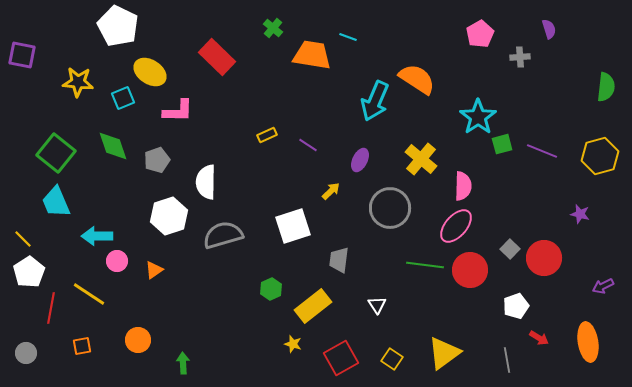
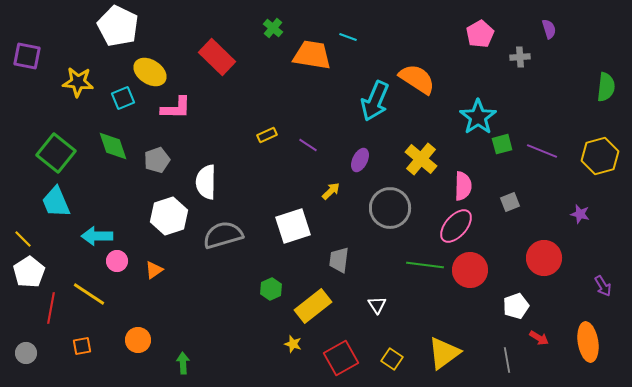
purple square at (22, 55): moved 5 px right, 1 px down
pink L-shape at (178, 111): moved 2 px left, 3 px up
gray square at (510, 249): moved 47 px up; rotated 24 degrees clockwise
purple arrow at (603, 286): rotated 95 degrees counterclockwise
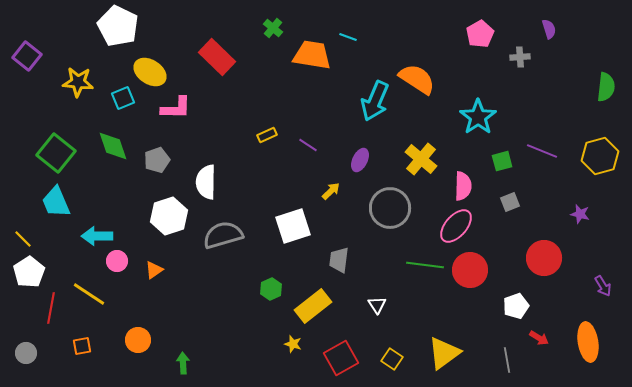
purple square at (27, 56): rotated 28 degrees clockwise
green square at (502, 144): moved 17 px down
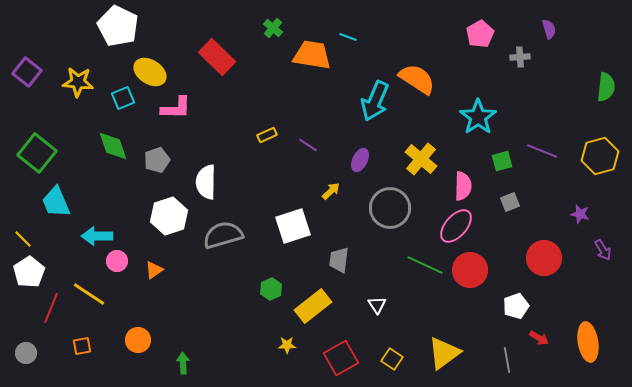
purple square at (27, 56): moved 16 px down
green square at (56, 153): moved 19 px left
green line at (425, 265): rotated 18 degrees clockwise
purple arrow at (603, 286): moved 36 px up
red line at (51, 308): rotated 12 degrees clockwise
yellow star at (293, 344): moved 6 px left, 1 px down; rotated 18 degrees counterclockwise
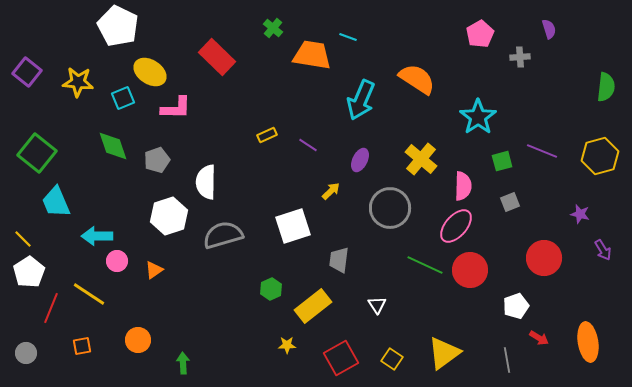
cyan arrow at (375, 101): moved 14 px left, 1 px up
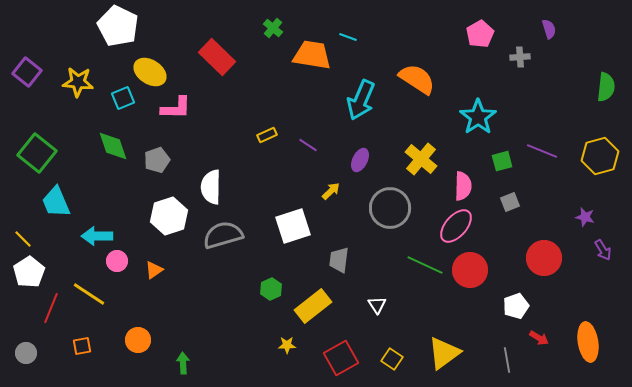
white semicircle at (206, 182): moved 5 px right, 5 px down
purple star at (580, 214): moved 5 px right, 3 px down
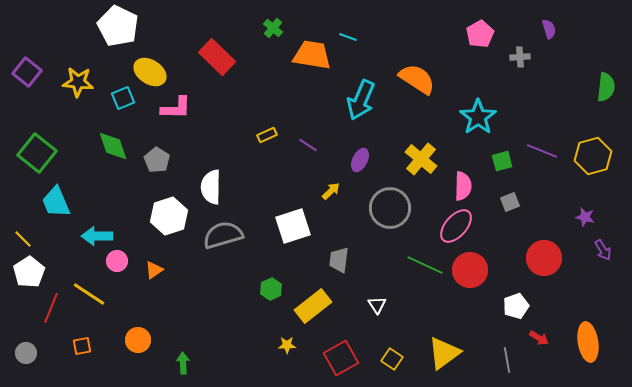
yellow hexagon at (600, 156): moved 7 px left
gray pentagon at (157, 160): rotated 20 degrees counterclockwise
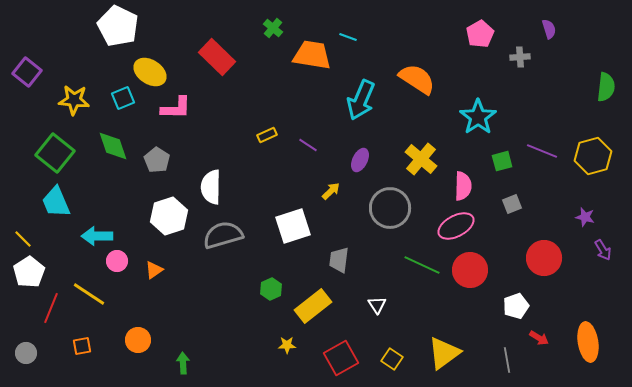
yellow star at (78, 82): moved 4 px left, 18 px down
green square at (37, 153): moved 18 px right
gray square at (510, 202): moved 2 px right, 2 px down
pink ellipse at (456, 226): rotated 21 degrees clockwise
green line at (425, 265): moved 3 px left
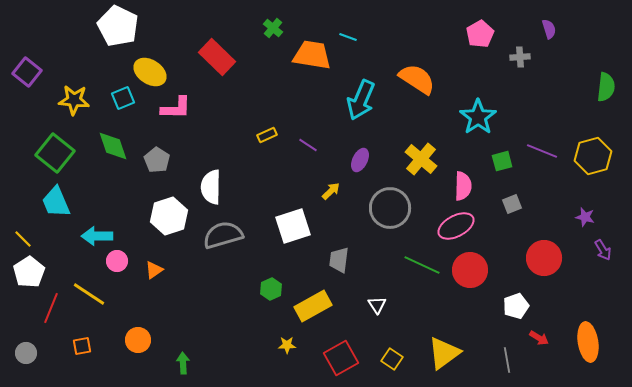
yellow rectangle at (313, 306): rotated 9 degrees clockwise
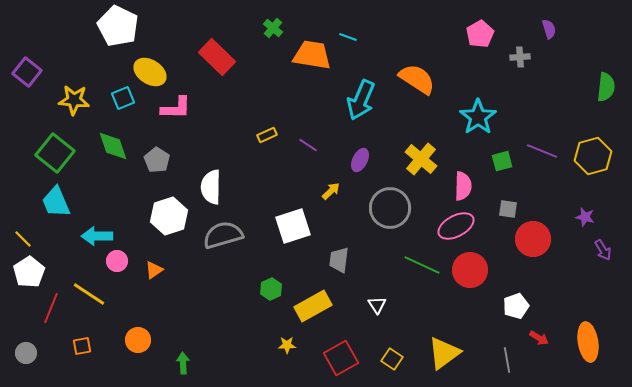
gray square at (512, 204): moved 4 px left, 5 px down; rotated 30 degrees clockwise
red circle at (544, 258): moved 11 px left, 19 px up
